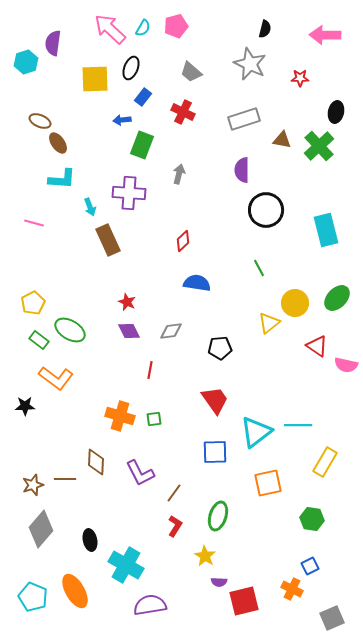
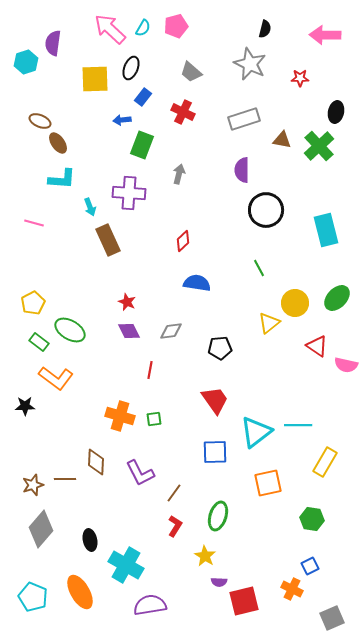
green rectangle at (39, 340): moved 2 px down
orange ellipse at (75, 591): moved 5 px right, 1 px down
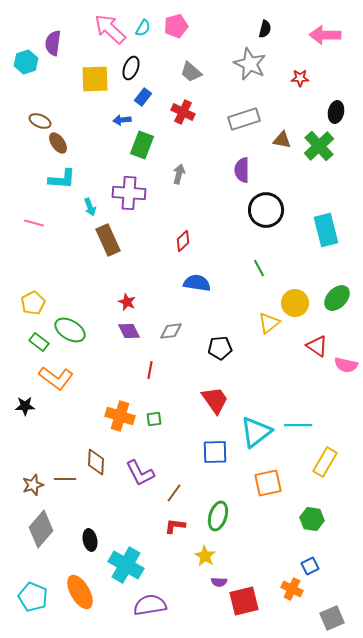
red L-shape at (175, 526): rotated 115 degrees counterclockwise
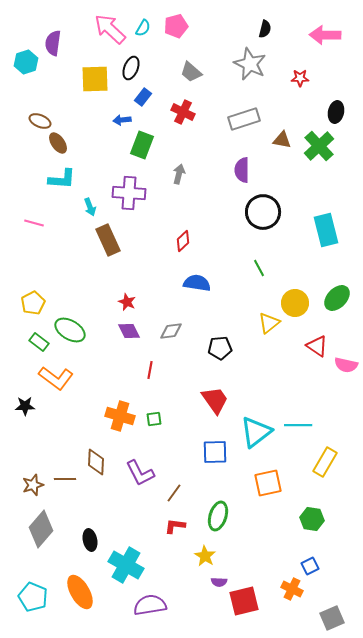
black circle at (266, 210): moved 3 px left, 2 px down
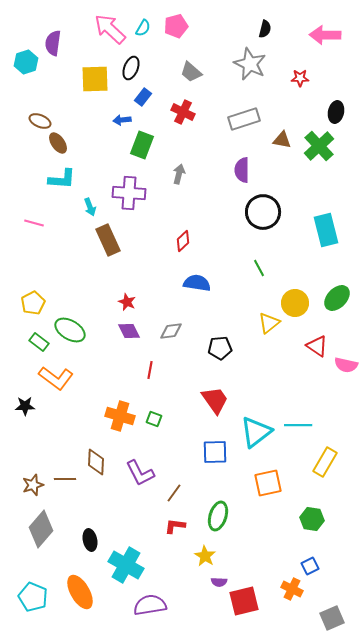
green square at (154, 419): rotated 28 degrees clockwise
